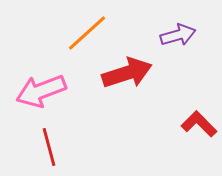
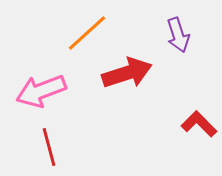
purple arrow: rotated 88 degrees clockwise
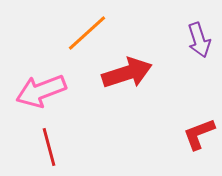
purple arrow: moved 21 px right, 5 px down
red L-shape: moved 10 px down; rotated 66 degrees counterclockwise
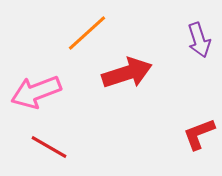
pink arrow: moved 5 px left, 1 px down
red line: rotated 45 degrees counterclockwise
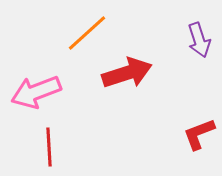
red line: rotated 57 degrees clockwise
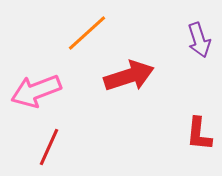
red arrow: moved 2 px right, 3 px down
pink arrow: moved 1 px up
red L-shape: rotated 63 degrees counterclockwise
red line: rotated 27 degrees clockwise
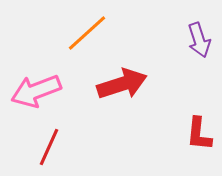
red arrow: moved 7 px left, 8 px down
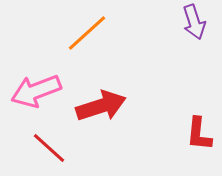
purple arrow: moved 5 px left, 18 px up
red arrow: moved 21 px left, 22 px down
red line: moved 1 px down; rotated 72 degrees counterclockwise
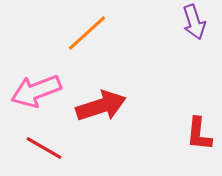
red line: moved 5 px left; rotated 12 degrees counterclockwise
